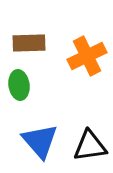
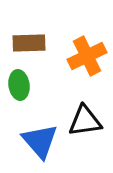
black triangle: moved 5 px left, 25 px up
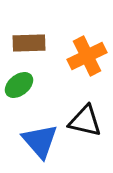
green ellipse: rotated 60 degrees clockwise
black triangle: rotated 21 degrees clockwise
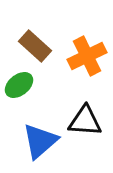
brown rectangle: moved 6 px right, 3 px down; rotated 44 degrees clockwise
black triangle: rotated 9 degrees counterclockwise
blue triangle: rotated 30 degrees clockwise
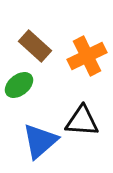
black triangle: moved 3 px left
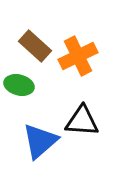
orange cross: moved 9 px left
green ellipse: rotated 52 degrees clockwise
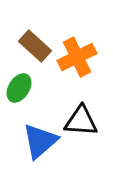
orange cross: moved 1 px left, 1 px down
green ellipse: moved 3 px down; rotated 72 degrees counterclockwise
black triangle: moved 1 px left
